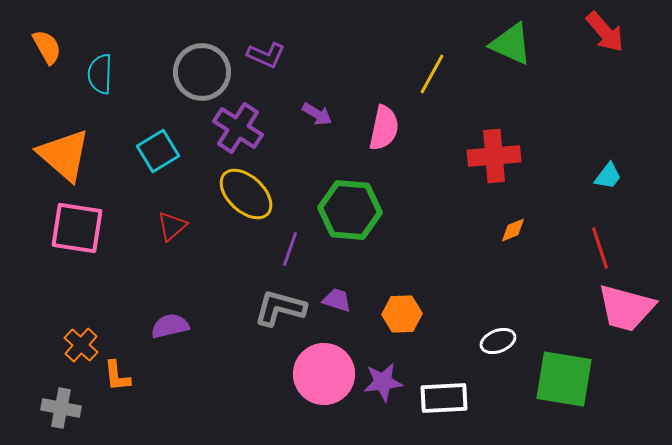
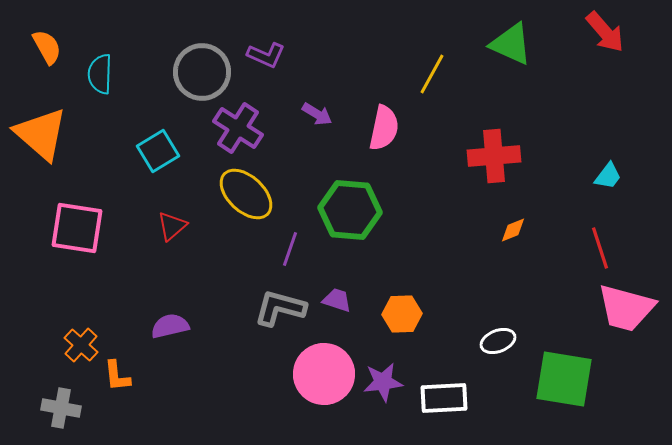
orange triangle: moved 23 px left, 21 px up
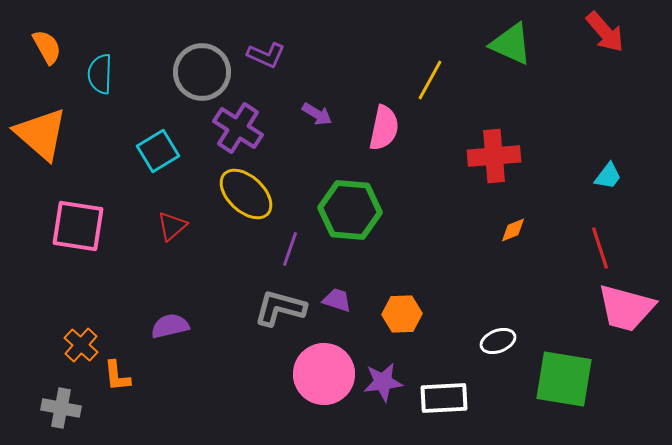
yellow line: moved 2 px left, 6 px down
pink square: moved 1 px right, 2 px up
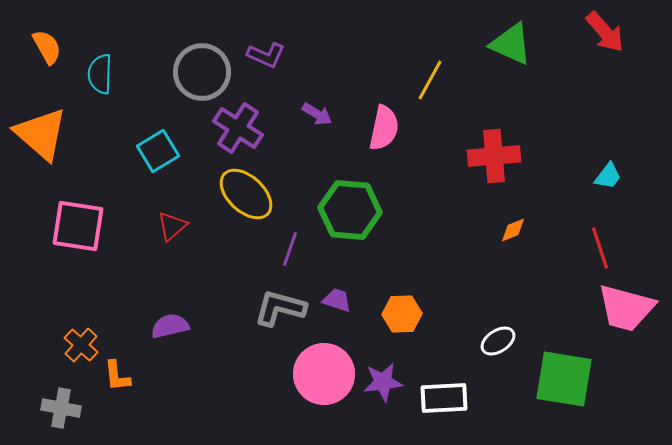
white ellipse: rotated 12 degrees counterclockwise
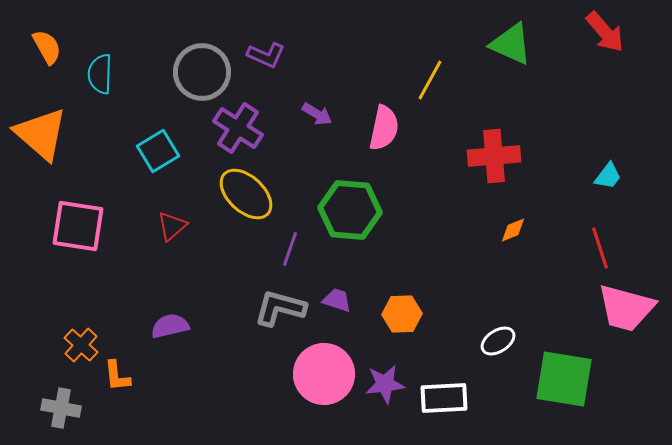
purple star: moved 2 px right, 2 px down
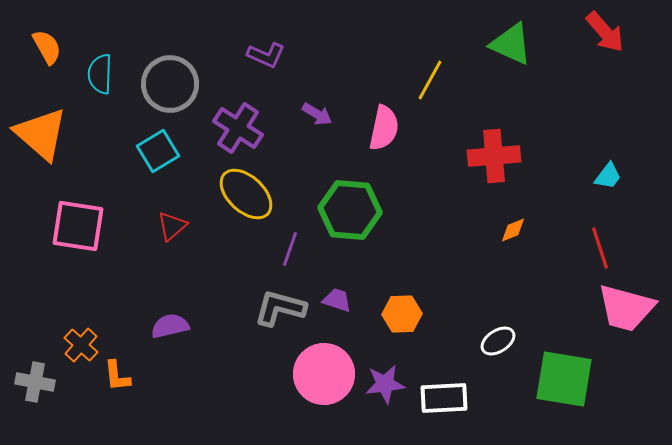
gray circle: moved 32 px left, 12 px down
gray cross: moved 26 px left, 26 px up
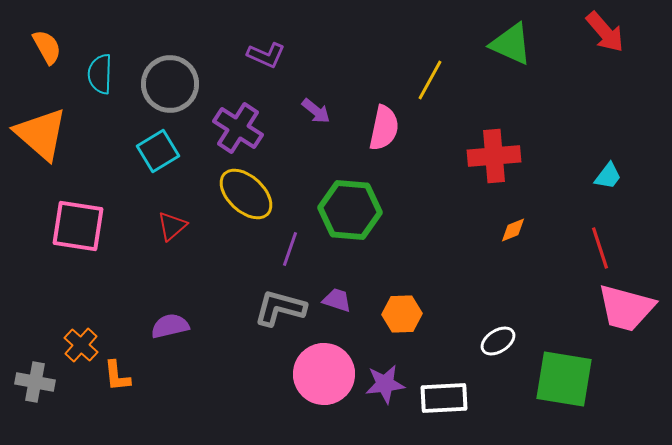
purple arrow: moved 1 px left, 3 px up; rotated 8 degrees clockwise
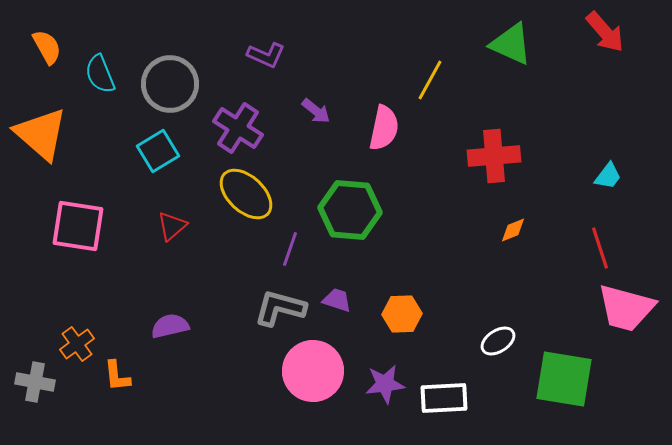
cyan semicircle: rotated 24 degrees counterclockwise
orange cross: moved 4 px left, 1 px up; rotated 12 degrees clockwise
pink circle: moved 11 px left, 3 px up
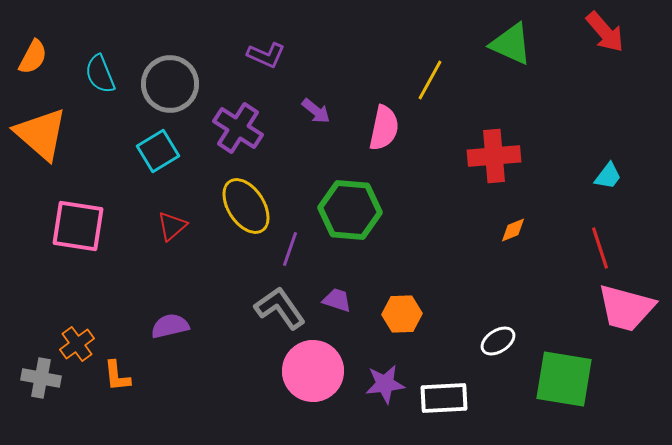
orange semicircle: moved 14 px left, 10 px down; rotated 57 degrees clockwise
yellow ellipse: moved 12 px down; rotated 14 degrees clockwise
gray L-shape: rotated 40 degrees clockwise
gray cross: moved 6 px right, 4 px up
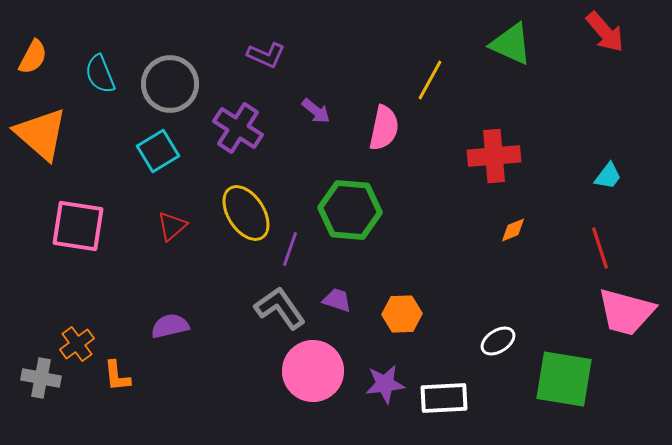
yellow ellipse: moved 7 px down
pink trapezoid: moved 4 px down
